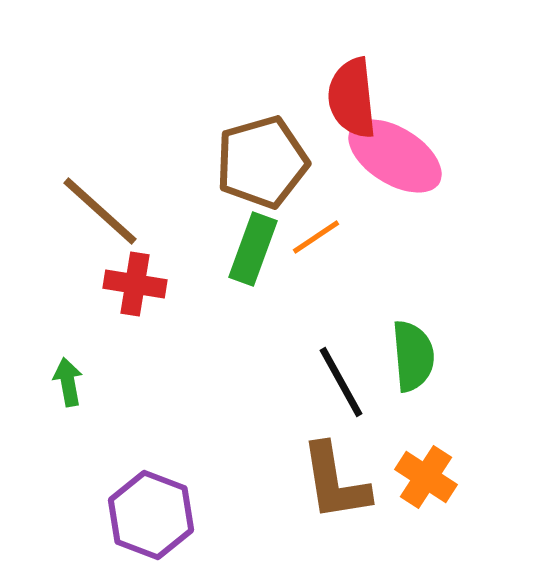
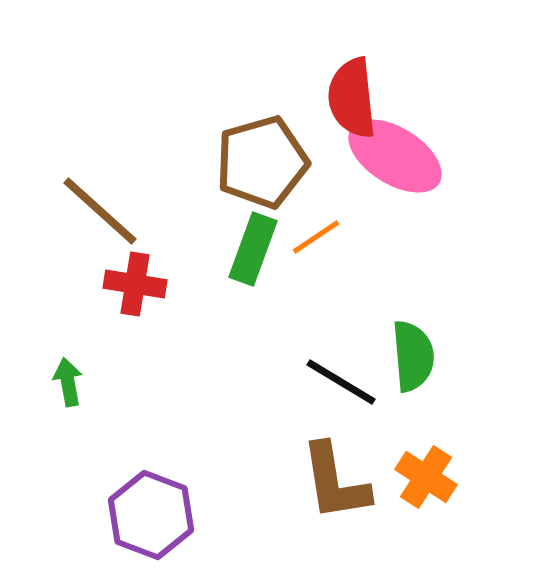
black line: rotated 30 degrees counterclockwise
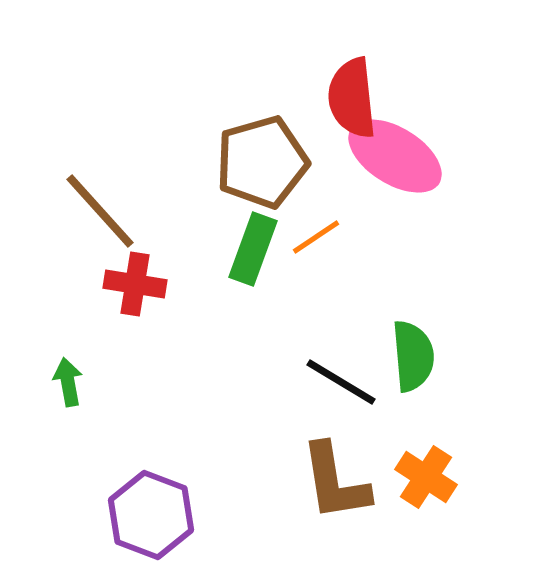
brown line: rotated 6 degrees clockwise
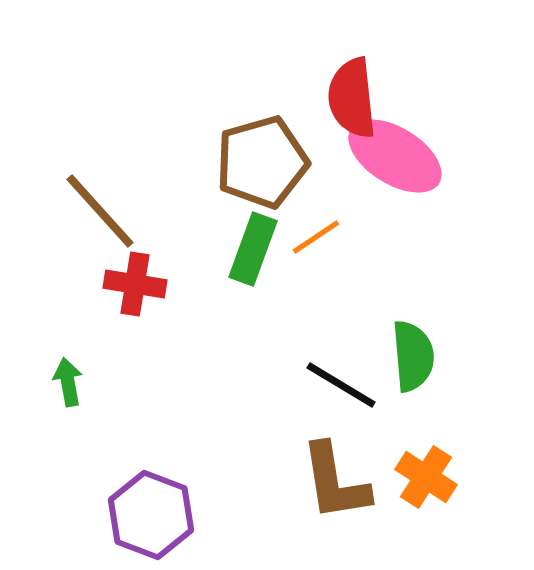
black line: moved 3 px down
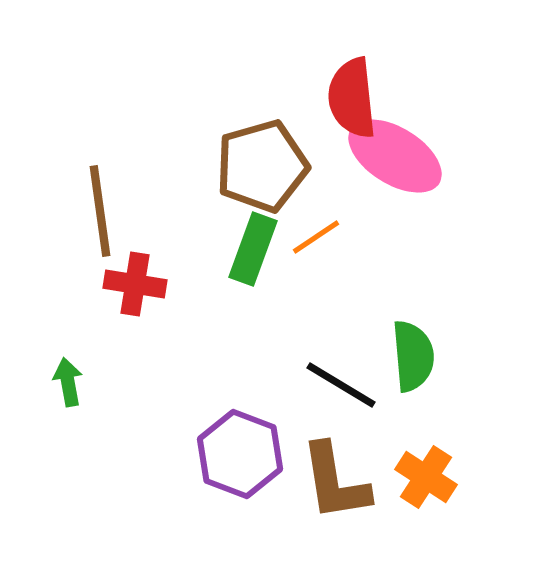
brown pentagon: moved 4 px down
brown line: rotated 34 degrees clockwise
purple hexagon: moved 89 px right, 61 px up
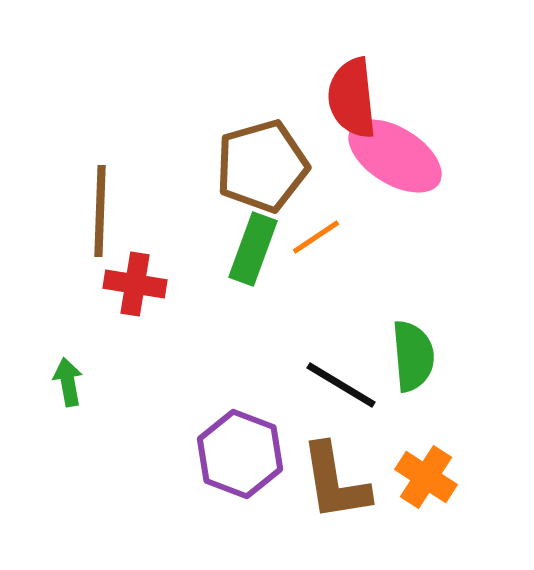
brown line: rotated 10 degrees clockwise
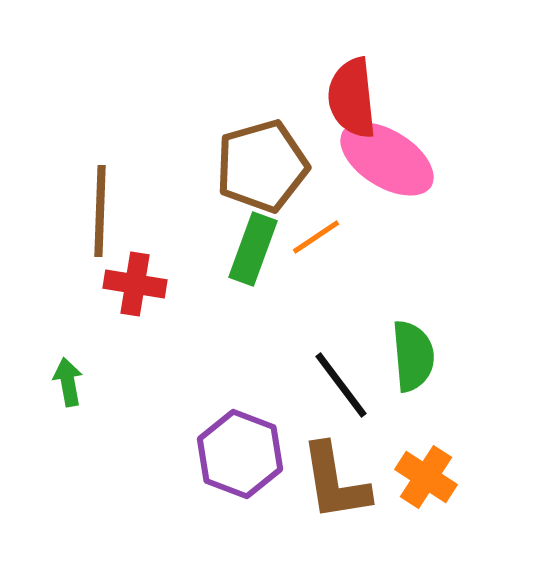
pink ellipse: moved 8 px left, 3 px down
black line: rotated 22 degrees clockwise
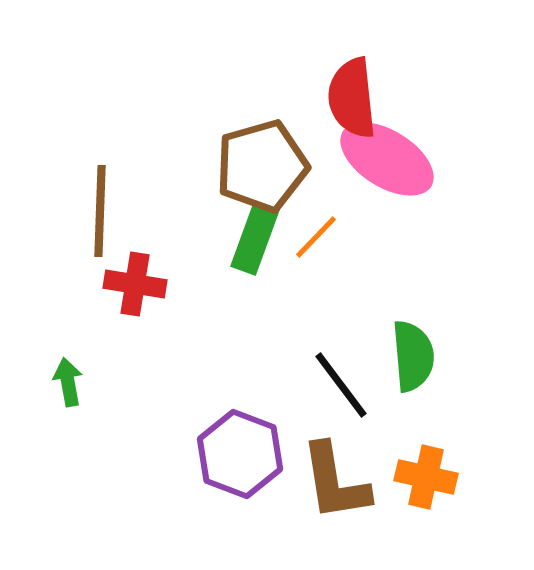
orange line: rotated 12 degrees counterclockwise
green rectangle: moved 2 px right, 11 px up
orange cross: rotated 20 degrees counterclockwise
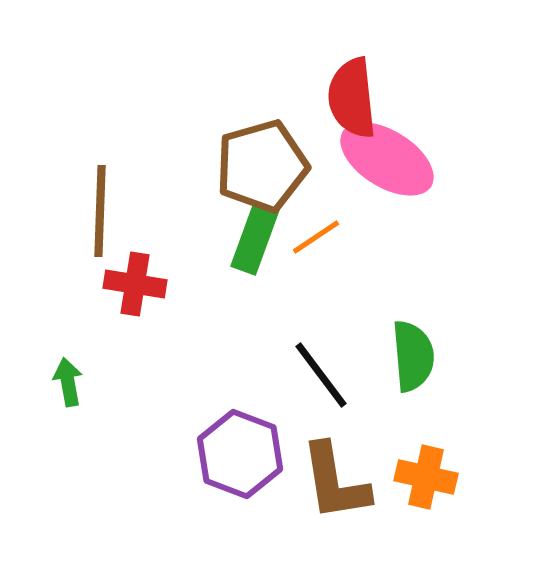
orange line: rotated 12 degrees clockwise
black line: moved 20 px left, 10 px up
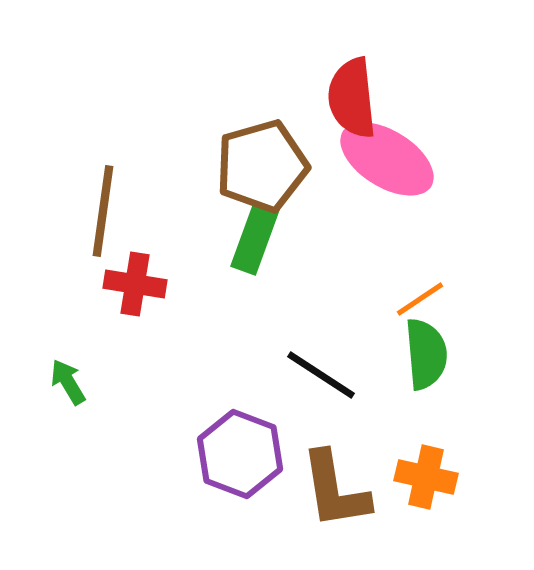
brown line: moved 3 px right; rotated 6 degrees clockwise
orange line: moved 104 px right, 62 px down
green semicircle: moved 13 px right, 2 px up
black line: rotated 20 degrees counterclockwise
green arrow: rotated 21 degrees counterclockwise
brown L-shape: moved 8 px down
